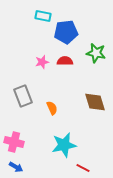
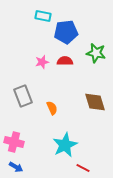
cyan star: moved 1 px right; rotated 15 degrees counterclockwise
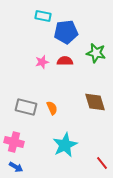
gray rectangle: moved 3 px right, 11 px down; rotated 55 degrees counterclockwise
red line: moved 19 px right, 5 px up; rotated 24 degrees clockwise
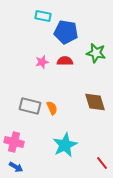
blue pentagon: rotated 15 degrees clockwise
gray rectangle: moved 4 px right, 1 px up
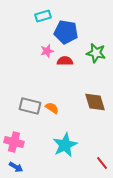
cyan rectangle: rotated 28 degrees counterclockwise
pink star: moved 5 px right, 11 px up
orange semicircle: rotated 32 degrees counterclockwise
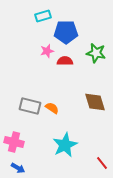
blue pentagon: rotated 10 degrees counterclockwise
blue arrow: moved 2 px right, 1 px down
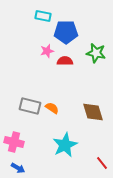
cyan rectangle: rotated 28 degrees clockwise
brown diamond: moved 2 px left, 10 px down
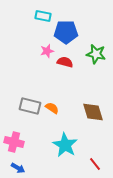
green star: moved 1 px down
red semicircle: moved 1 px down; rotated 14 degrees clockwise
cyan star: rotated 15 degrees counterclockwise
red line: moved 7 px left, 1 px down
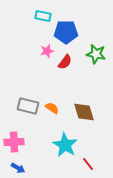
red semicircle: rotated 112 degrees clockwise
gray rectangle: moved 2 px left
brown diamond: moved 9 px left
pink cross: rotated 18 degrees counterclockwise
red line: moved 7 px left
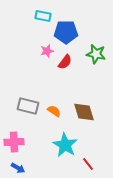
orange semicircle: moved 2 px right, 3 px down
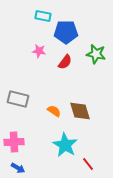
pink star: moved 8 px left; rotated 24 degrees clockwise
gray rectangle: moved 10 px left, 7 px up
brown diamond: moved 4 px left, 1 px up
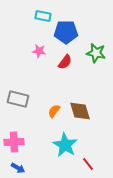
green star: moved 1 px up
orange semicircle: rotated 88 degrees counterclockwise
